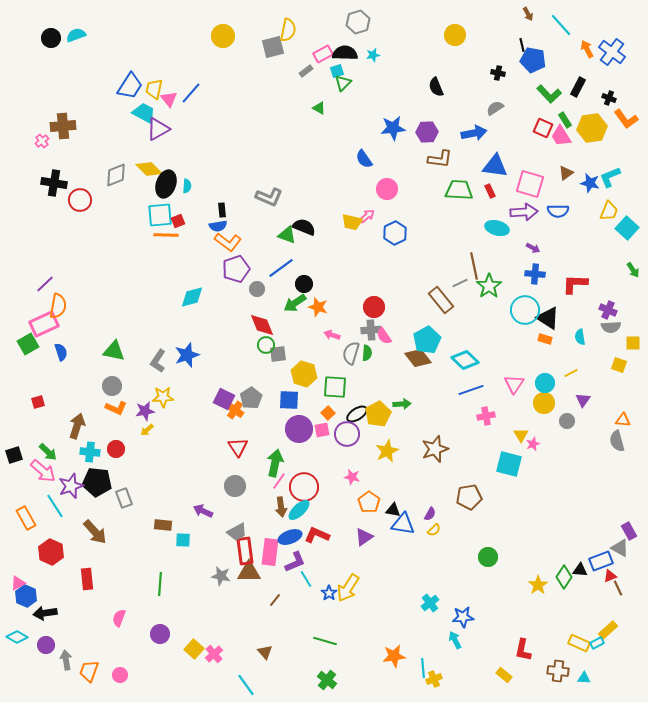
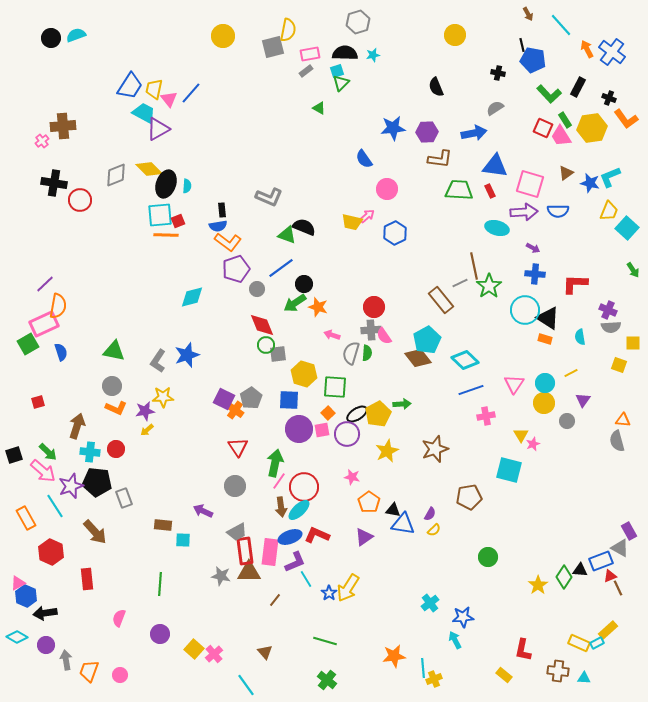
pink rectangle at (323, 54): moved 13 px left; rotated 18 degrees clockwise
green triangle at (343, 83): moved 2 px left
cyan square at (509, 464): moved 6 px down
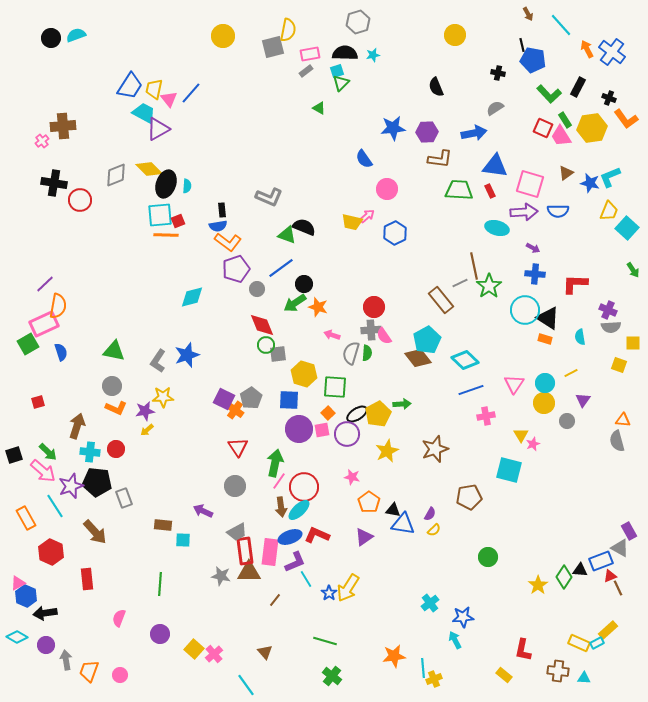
green cross at (327, 680): moved 5 px right, 4 px up
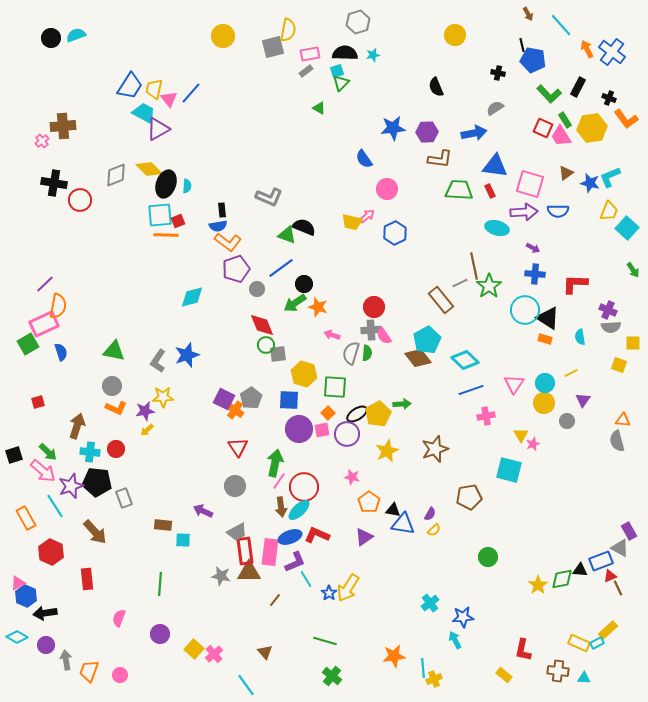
green diamond at (564, 577): moved 2 px left, 2 px down; rotated 45 degrees clockwise
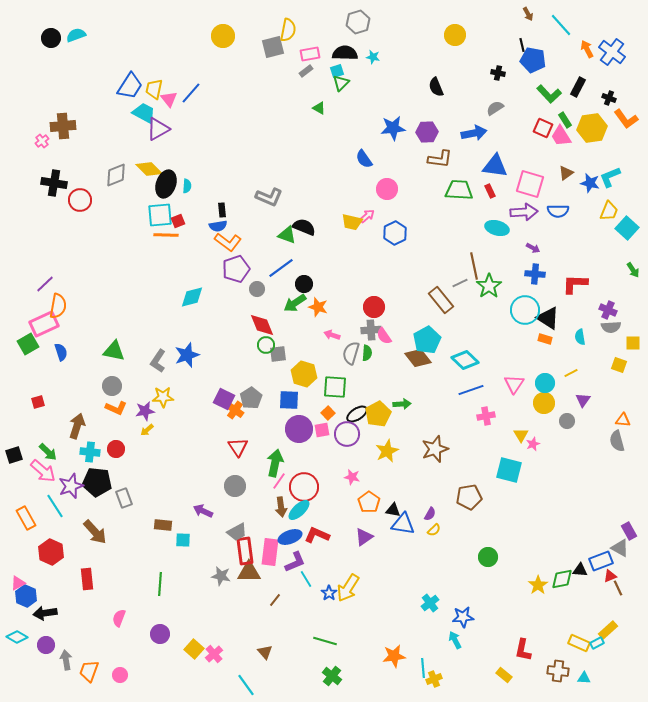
cyan star at (373, 55): moved 2 px down; rotated 24 degrees clockwise
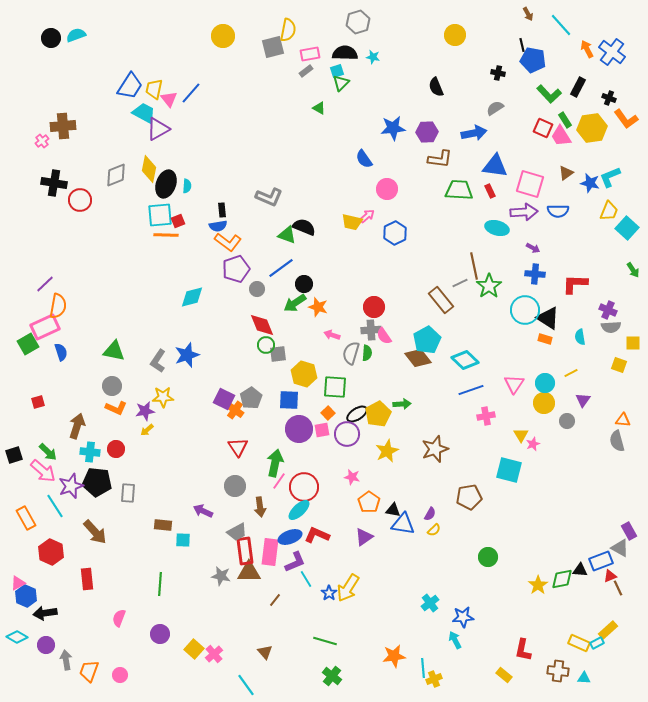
yellow diamond at (149, 169): rotated 56 degrees clockwise
pink rectangle at (44, 324): moved 1 px right, 3 px down
gray rectangle at (124, 498): moved 4 px right, 5 px up; rotated 24 degrees clockwise
brown arrow at (281, 507): moved 21 px left
